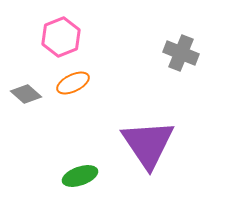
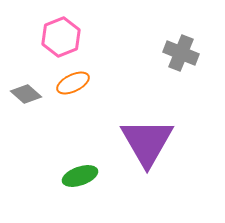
purple triangle: moved 1 px left, 2 px up; rotated 4 degrees clockwise
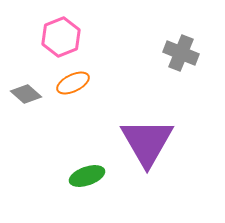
green ellipse: moved 7 px right
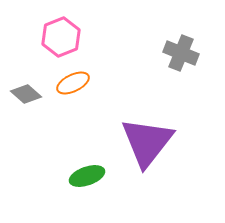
purple triangle: rotated 8 degrees clockwise
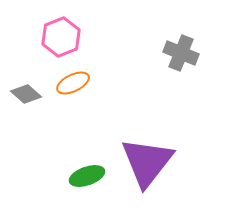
purple triangle: moved 20 px down
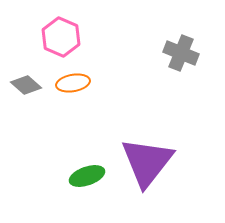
pink hexagon: rotated 15 degrees counterclockwise
orange ellipse: rotated 16 degrees clockwise
gray diamond: moved 9 px up
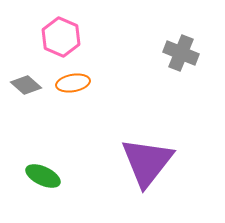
green ellipse: moved 44 px left; rotated 44 degrees clockwise
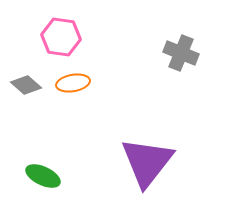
pink hexagon: rotated 15 degrees counterclockwise
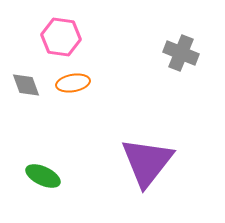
gray diamond: rotated 28 degrees clockwise
